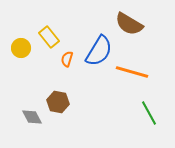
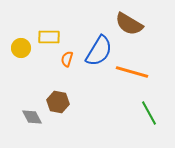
yellow rectangle: rotated 50 degrees counterclockwise
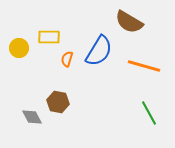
brown semicircle: moved 2 px up
yellow circle: moved 2 px left
orange line: moved 12 px right, 6 px up
